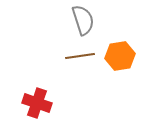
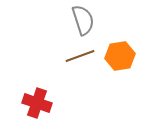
brown line: rotated 12 degrees counterclockwise
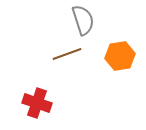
brown line: moved 13 px left, 2 px up
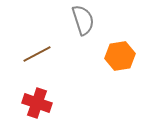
brown line: moved 30 px left; rotated 8 degrees counterclockwise
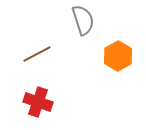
orange hexagon: moved 2 px left; rotated 20 degrees counterclockwise
red cross: moved 1 px right, 1 px up
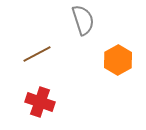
orange hexagon: moved 4 px down
red cross: moved 2 px right
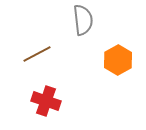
gray semicircle: rotated 12 degrees clockwise
red cross: moved 6 px right, 1 px up
